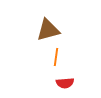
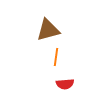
red semicircle: moved 1 px down
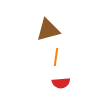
red semicircle: moved 4 px left, 1 px up
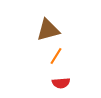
orange line: moved 1 px up; rotated 24 degrees clockwise
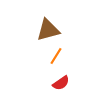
red semicircle: rotated 30 degrees counterclockwise
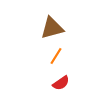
brown triangle: moved 4 px right, 2 px up
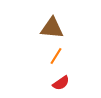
brown triangle: rotated 20 degrees clockwise
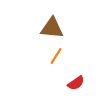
red semicircle: moved 15 px right
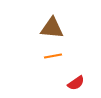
orange line: moved 3 px left; rotated 48 degrees clockwise
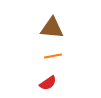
red semicircle: moved 28 px left
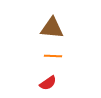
orange line: rotated 12 degrees clockwise
